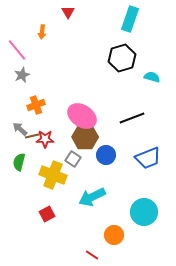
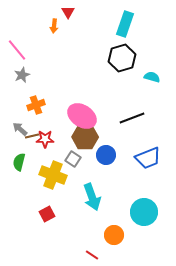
cyan rectangle: moved 5 px left, 5 px down
orange arrow: moved 12 px right, 6 px up
cyan arrow: rotated 84 degrees counterclockwise
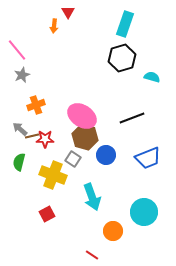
brown hexagon: rotated 15 degrees clockwise
orange circle: moved 1 px left, 4 px up
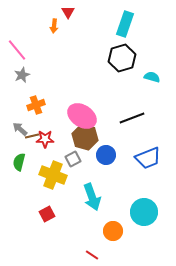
gray square: rotated 28 degrees clockwise
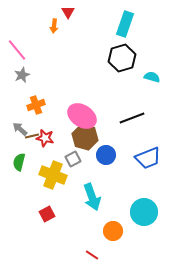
red star: moved 1 px up; rotated 12 degrees clockwise
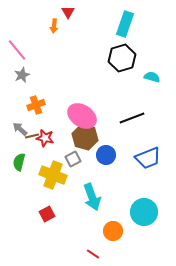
red line: moved 1 px right, 1 px up
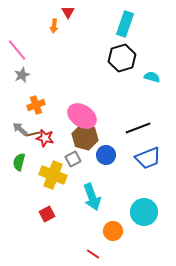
black line: moved 6 px right, 10 px down
brown line: moved 1 px right, 2 px up
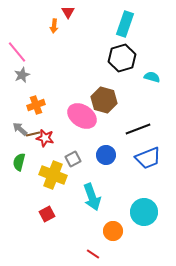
pink line: moved 2 px down
black line: moved 1 px down
brown hexagon: moved 19 px right, 37 px up
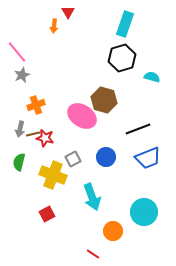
gray arrow: rotated 119 degrees counterclockwise
blue circle: moved 2 px down
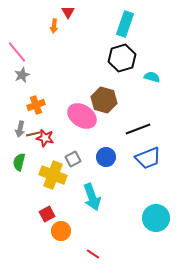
cyan circle: moved 12 px right, 6 px down
orange circle: moved 52 px left
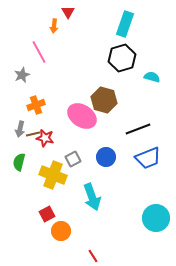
pink line: moved 22 px right; rotated 10 degrees clockwise
red line: moved 2 px down; rotated 24 degrees clockwise
